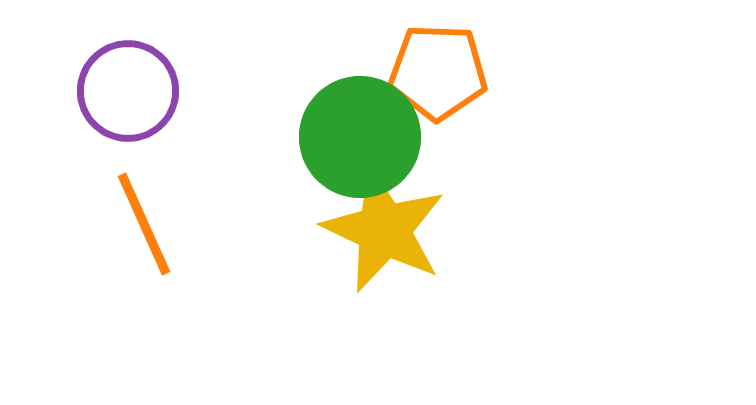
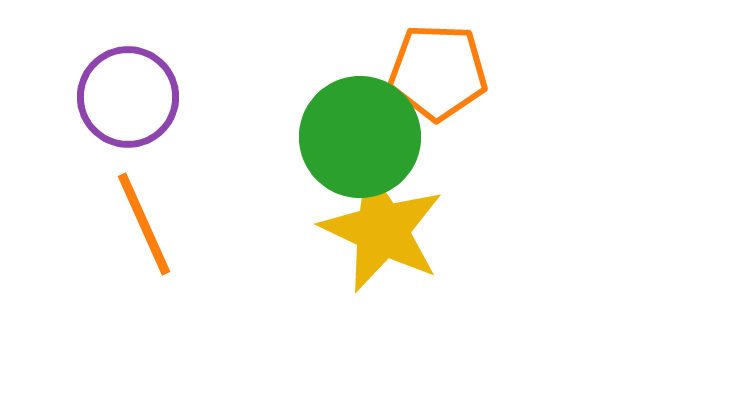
purple circle: moved 6 px down
yellow star: moved 2 px left
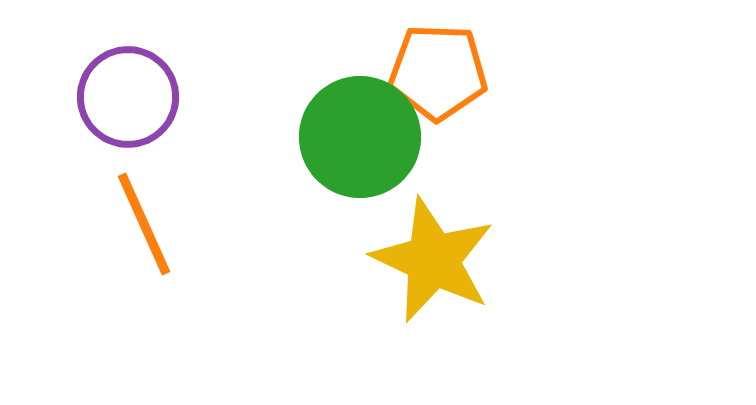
yellow star: moved 51 px right, 30 px down
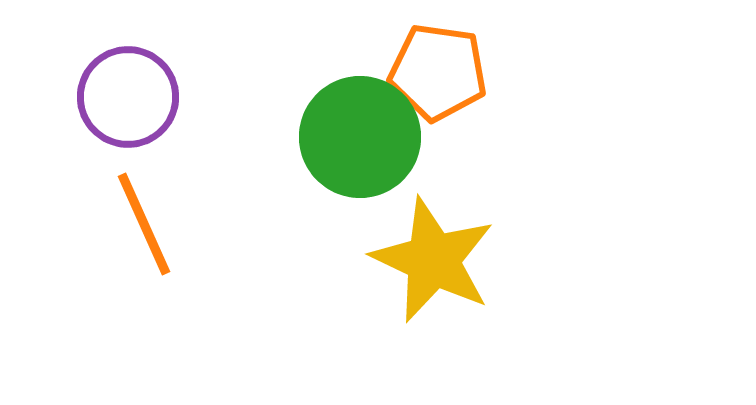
orange pentagon: rotated 6 degrees clockwise
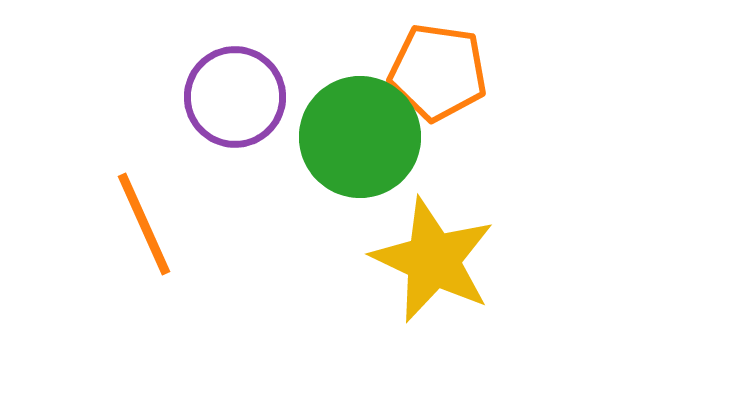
purple circle: moved 107 px right
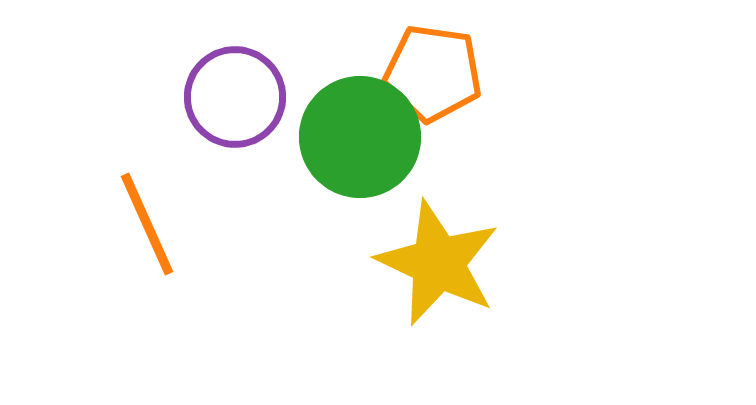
orange pentagon: moved 5 px left, 1 px down
orange line: moved 3 px right
yellow star: moved 5 px right, 3 px down
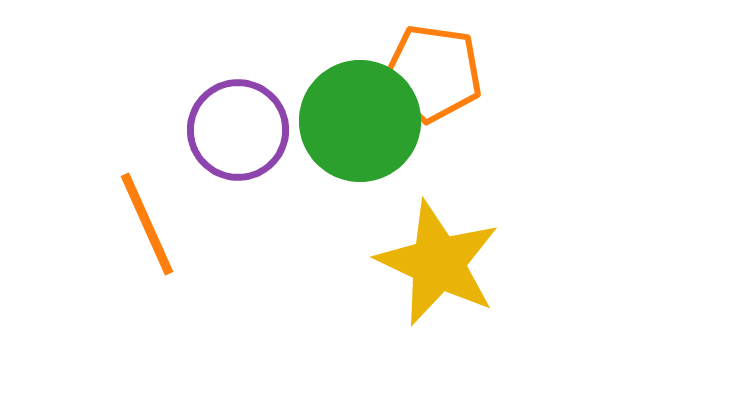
purple circle: moved 3 px right, 33 px down
green circle: moved 16 px up
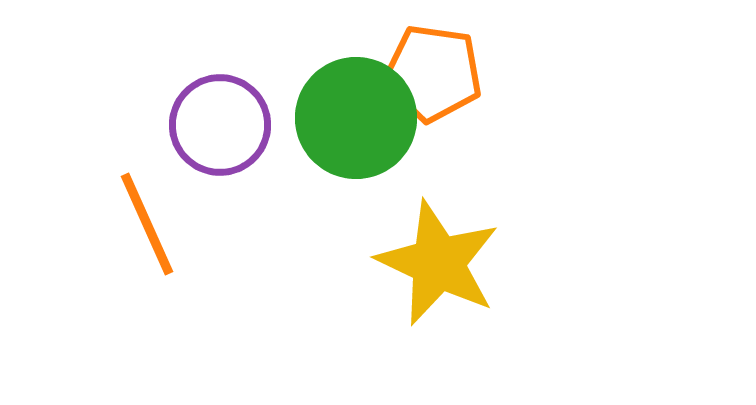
green circle: moved 4 px left, 3 px up
purple circle: moved 18 px left, 5 px up
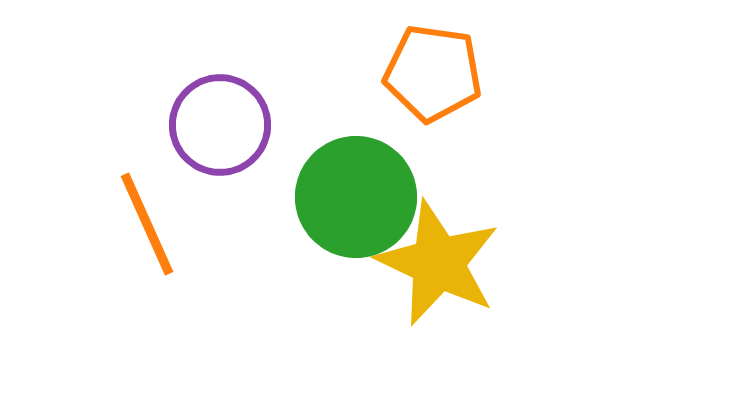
green circle: moved 79 px down
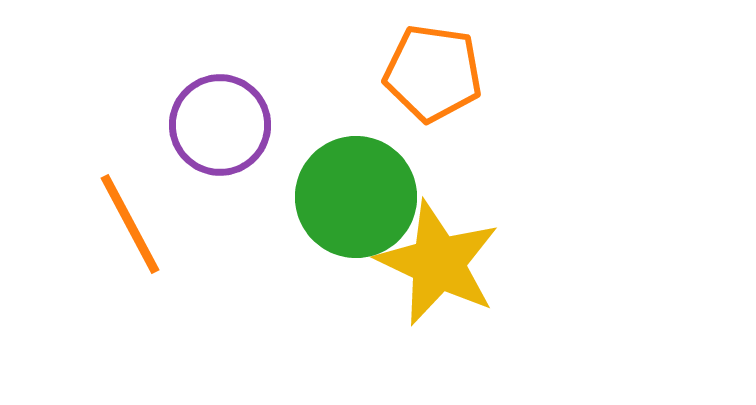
orange line: moved 17 px left; rotated 4 degrees counterclockwise
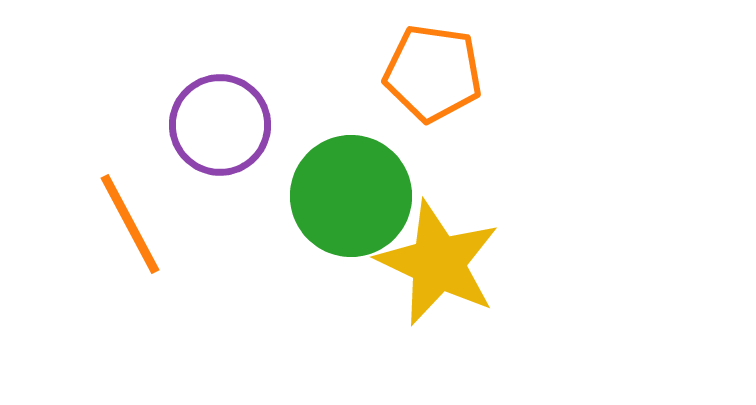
green circle: moved 5 px left, 1 px up
